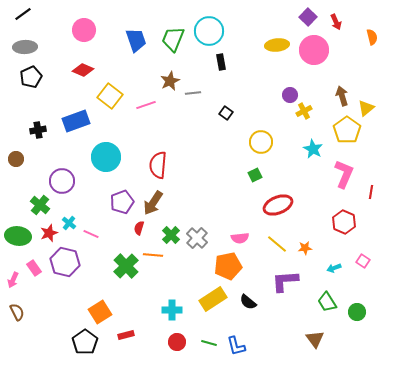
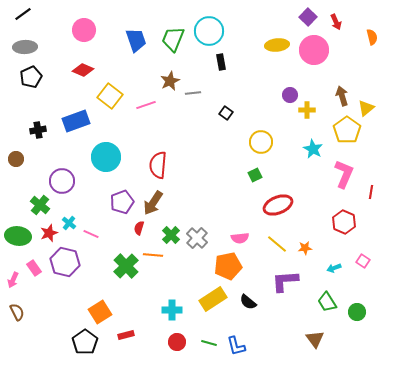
yellow cross at (304, 111): moved 3 px right, 1 px up; rotated 28 degrees clockwise
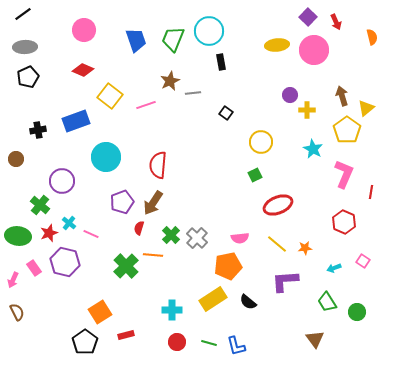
black pentagon at (31, 77): moved 3 px left
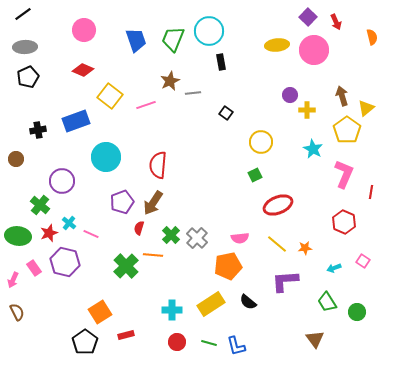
yellow rectangle at (213, 299): moved 2 px left, 5 px down
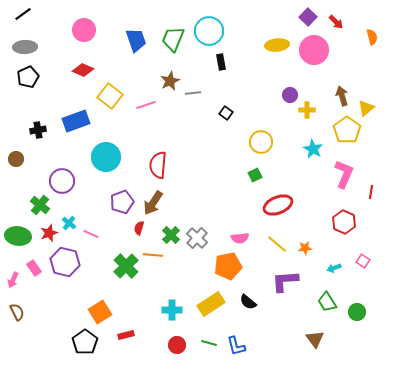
red arrow at (336, 22): rotated 21 degrees counterclockwise
red circle at (177, 342): moved 3 px down
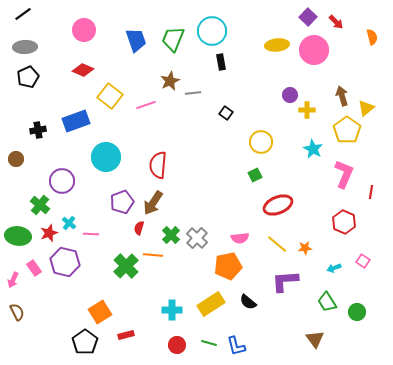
cyan circle at (209, 31): moved 3 px right
pink line at (91, 234): rotated 21 degrees counterclockwise
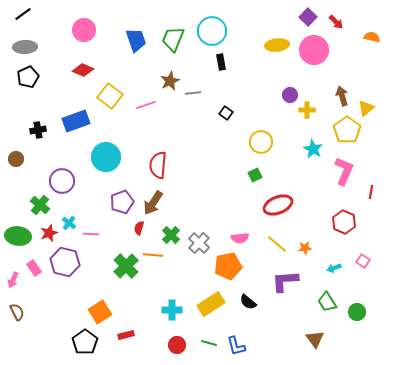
orange semicircle at (372, 37): rotated 63 degrees counterclockwise
pink L-shape at (344, 174): moved 3 px up
gray cross at (197, 238): moved 2 px right, 5 px down
